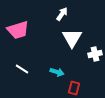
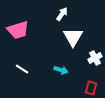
white triangle: moved 1 px right, 1 px up
white cross: moved 4 px down; rotated 16 degrees counterclockwise
cyan arrow: moved 4 px right, 2 px up
red rectangle: moved 17 px right
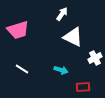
white triangle: rotated 35 degrees counterclockwise
red rectangle: moved 8 px left, 1 px up; rotated 72 degrees clockwise
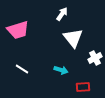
white triangle: moved 1 px down; rotated 25 degrees clockwise
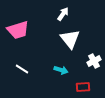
white arrow: moved 1 px right
white triangle: moved 3 px left, 1 px down
white cross: moved 1 px left, 3 px down
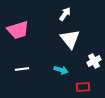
white arrow: moved 2 px right
white line: rotated 40 degrees counterclockwise
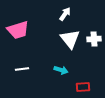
white cross: moved 22 px up; rotated 24 degrees clockwise
